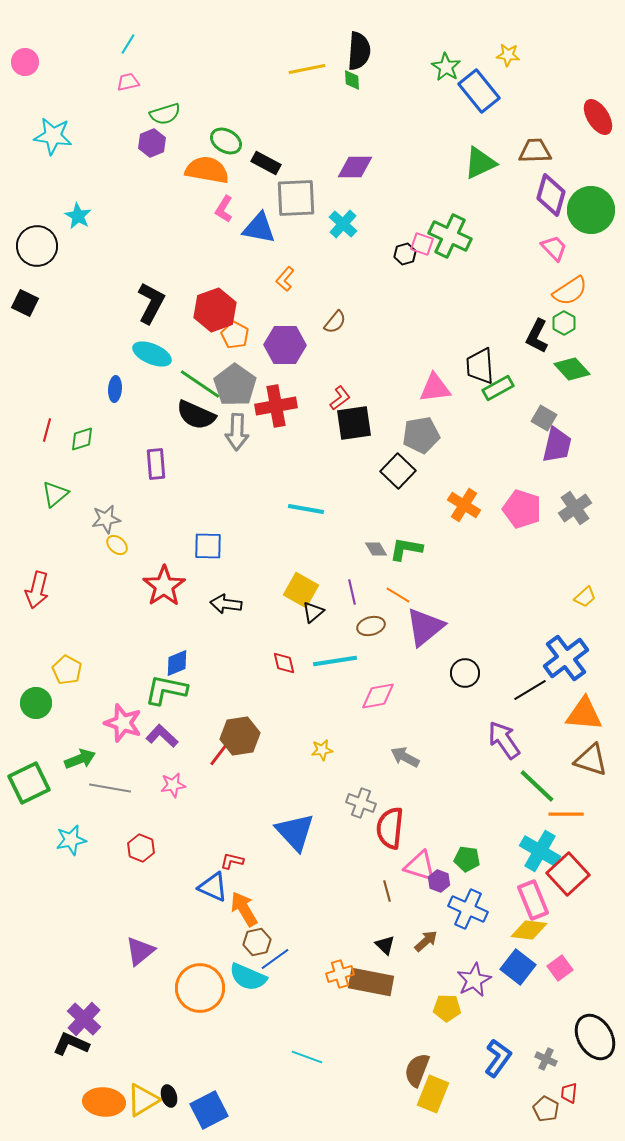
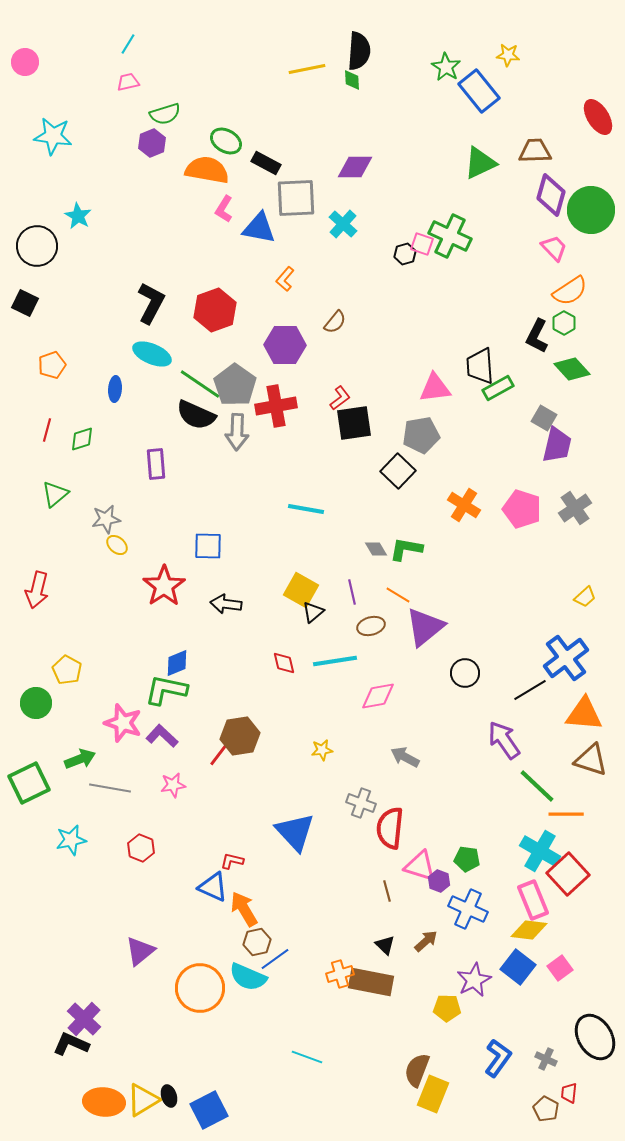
orange pentagon at (235, 335): moved 183 px left, 30 px down; rotated 24 degrees clockwise
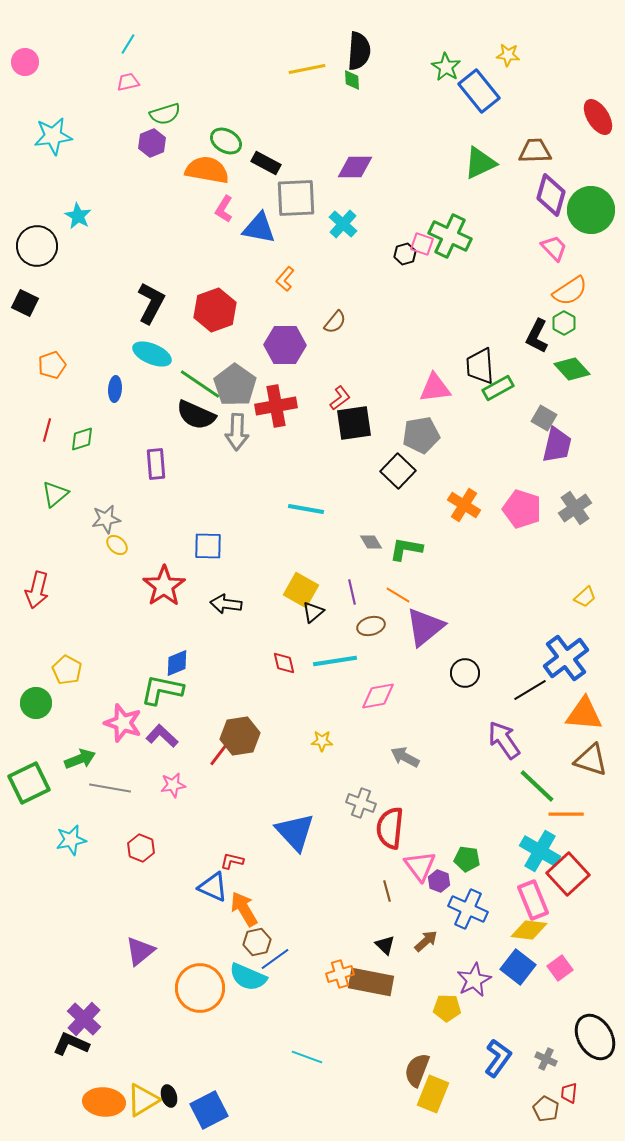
cyan star at (53, 136): rotated 15 degrees counterclockwise
gray diamond at (376, 549): moved 5 px left, 7 px up
green L-shape at (166, 690): moved 4 px left
yellow star at (322, 750): moved 9 px up; rotated 10 degrees clockwise
pink triangle at (420, 866): rotated 36 degrees clockwise
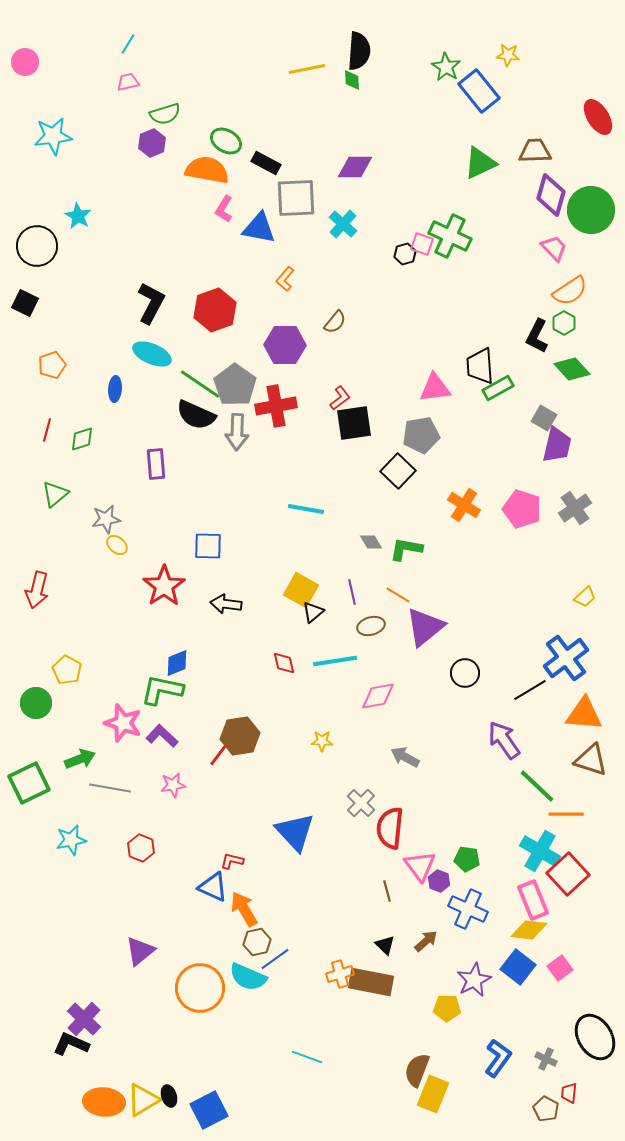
gray cross at (361, 803): rotated 24 degrees clockwise
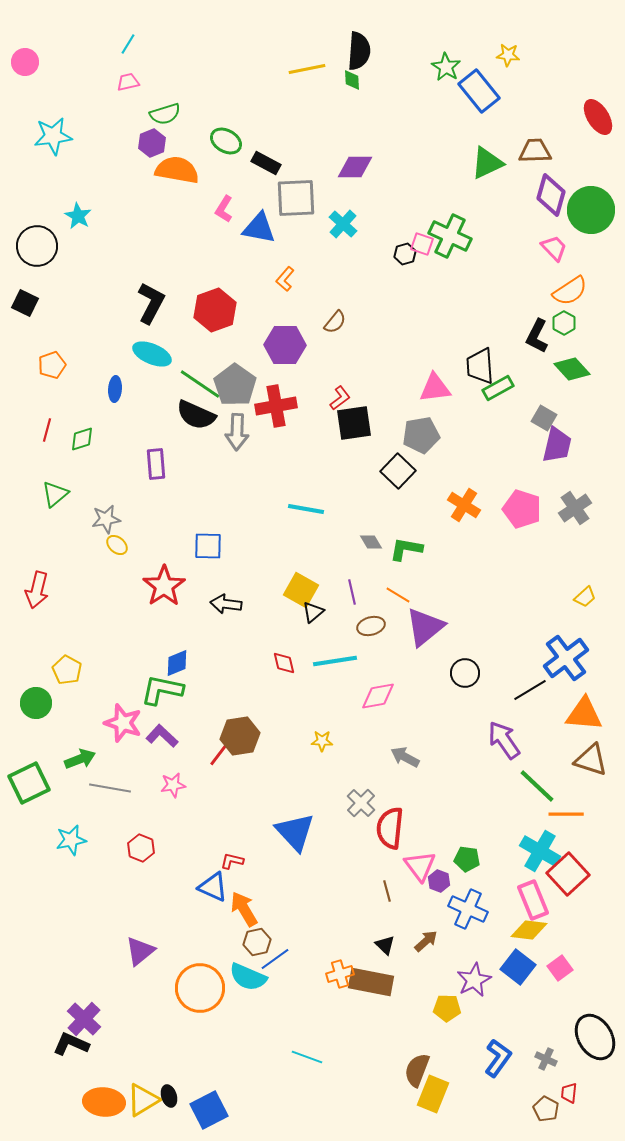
green triangle at (480, 163): moved 7 px right
orange semicircle at (207, 170): moved 30 px left
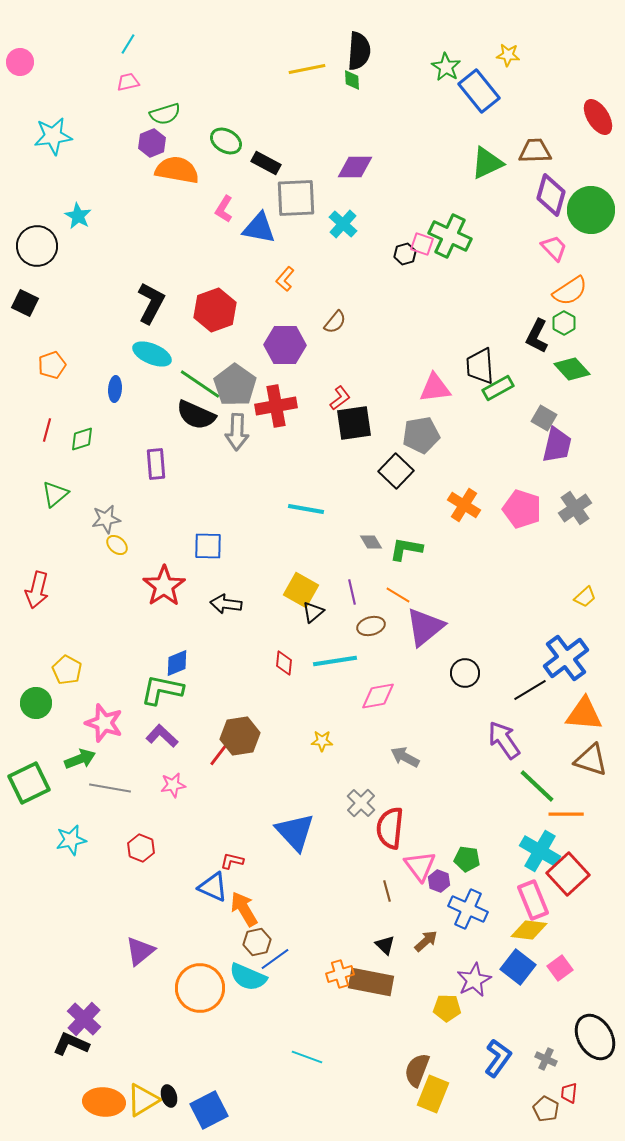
pink circle at (25, 62): moved 5 px left
black square at (398, 471): moved 2 px left
red diamond at (284, 663): rotated 20 degrees clockwise
pink star at (123, 723): moved 19 px left
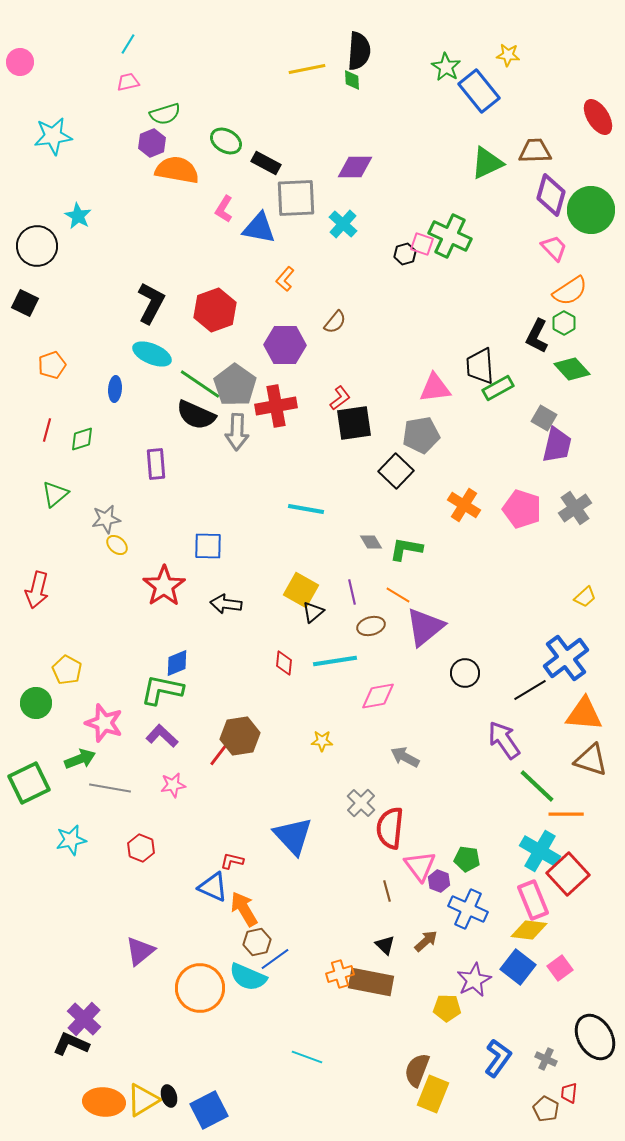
blue triangle at (295, 832): moved 2 px left, 4 px down
